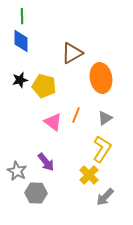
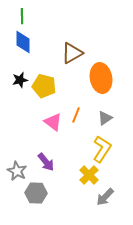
blue diamond: moved 2 px right, 1 px down
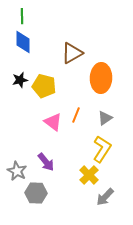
orange ellipse: rotated 12 degrees clockwise
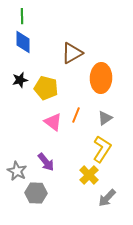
yellow pentagon: moved 2 px right, 2 px down
gray arrow: moved 2 px right, 1 px down
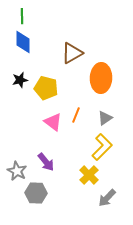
yellow L-shape: moved 2 px up; rotated 12 degrees clockwise
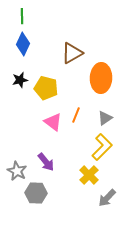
blue diamond: moved 2 px down; rotated 25 degrees clockwise
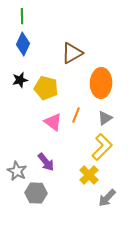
orange ellipse: moved 5 px down
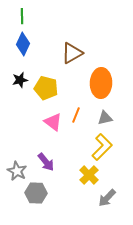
gray triangle: rotated 21 degrees clockwise
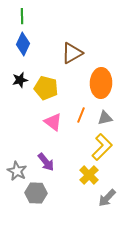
orange line: moved 5 px right
